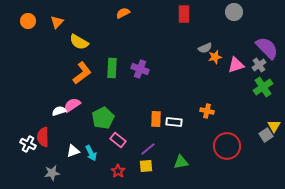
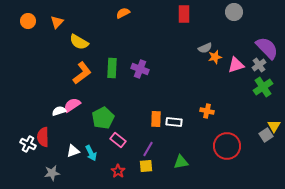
purple line: rotated 21 degrees counterclockwise
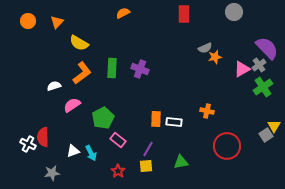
yellow semicircle: moved 1 px down
pink triangle: moved 6 px right, 4 px down; rotated 12 degrees counterclockwise
white semicircle: moved 5 px left, 25 px up
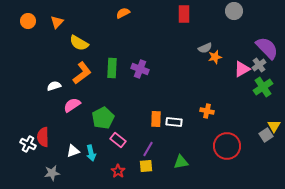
gray circle: moved 1 px up
cyan arrow: rotated 14 degrees clockwise
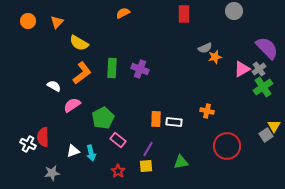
gray cross: moved 4 px down
white semicircle: rotated 48 degrees clockwise
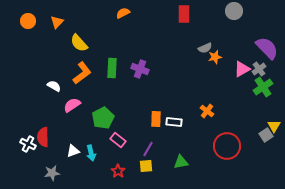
yellow semicircle: rotated 18 degrees clockwise
orange cross: rotated 24 degrees clockwise
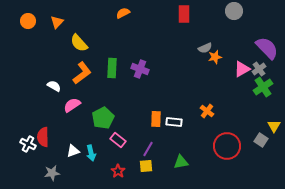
gray square: moved 5 px left, 5 px down; rotated 24 degrees counterclockwise
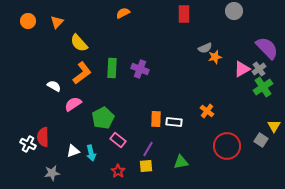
pink semicircle: moved 1 px right, 1 px up
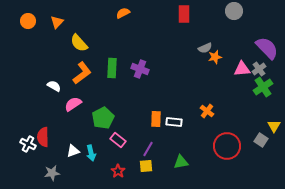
pink triangle: rotated 24 degrees clockwise
